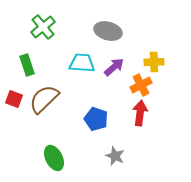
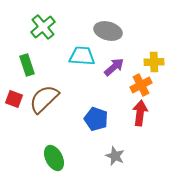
cyan trapezoid: moved 7 px up
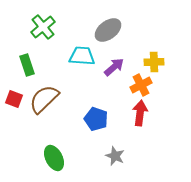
gray ellipse: moved 1 px up; rotated 52 degrees counterclockwise
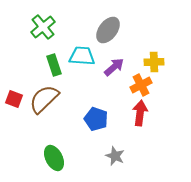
gray ellipse: rotated 16 degrees counterclockwise
green rectangle: moved 27 px right
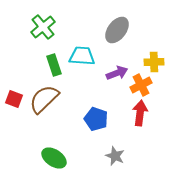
gray ellipse: moved 9 px right
purple arrow: moved 3 px right, 6 px down; rotated 20 degrees clockwise
green ellipse: rotated 30 degrees counterclockwise
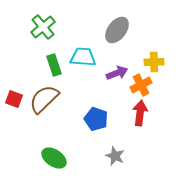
cyan trapezoid: moved 1 px right, 1 px down
